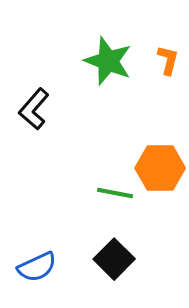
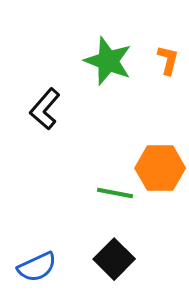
black L-shape: moved 11 px right
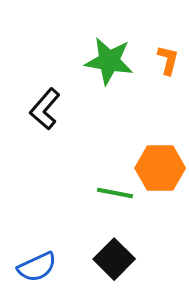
green star: moved 1 px right; rotated 12 degrees counterclockwise
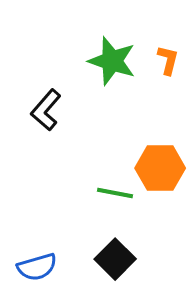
green star: moved 3 px right; rotated 9 degrees clockwise
black L-shape: moved 1 px right, 1 px down
black square: moved 1 px right
blue semicircle: rotated 9 degrees clockwise
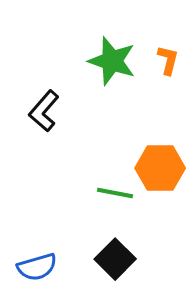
black L-shape: moved 2 px left, 1 px down
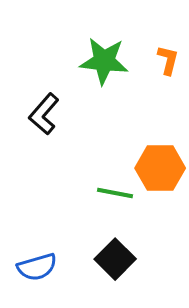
green star: moved 8 px left; rotated 12 degrees counterclockwise
black L-shape: moved 3 px down
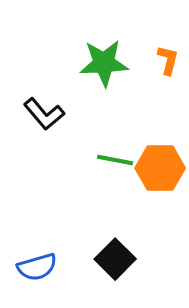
green star: moved 2 px down; rotated 9 degrees counterclockwise
black L-shape: rotated 81 degrees counterclockwise
green line: moved 33 px up
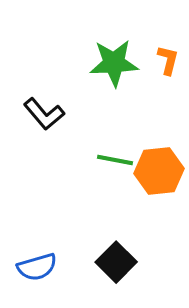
green star: moved 10 px right
orange hexagon: moved 1 px left, 3 px down; rotated 6 degrees counterclockwise
black square: moved 1 px right, 3 px down
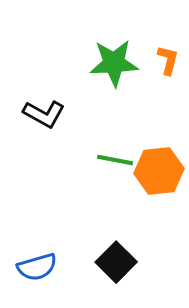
black L-shape: rotated 21 degrees counterclockwise
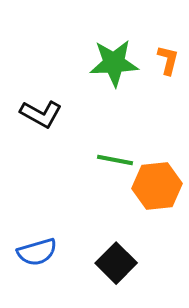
black L-shape: moved 3 px left
orange hexagon: moved 2 px left, 15 px down
black square: moved 1 px down
blue semicircle: moved 15 px up
